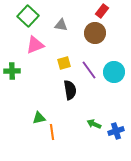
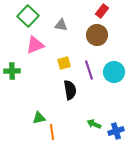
brown circle: moved 2 px right, 2 px down
purple line: rotated 18 degrees clockwise
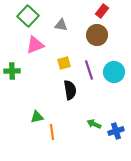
green triangle: moved 2 px left, 1 px up
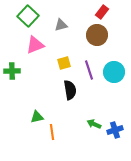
red rectangle: moved 1 px down
gray triangle: rotated 24 degrees counterclockwise
blue cross: moved 1 px left, 1 px up
